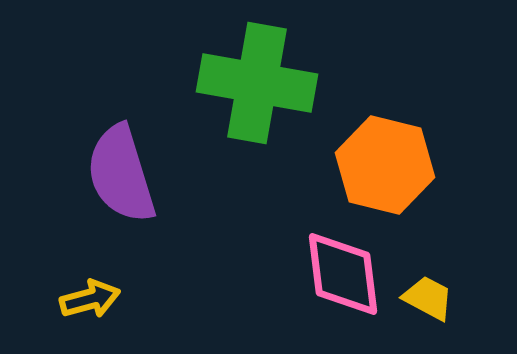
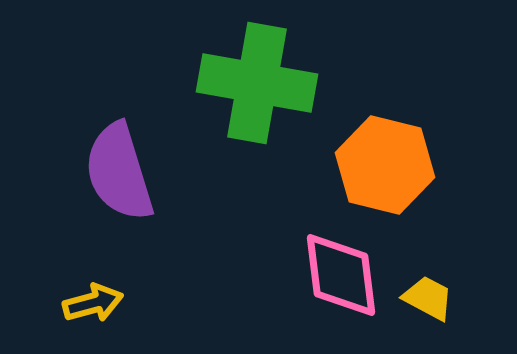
purple semicircle: moved 2 px left, 2 px up
pink diamond: moved 2 px left, 1 px down
yellow arrow: moved 3 px right, 4 px down
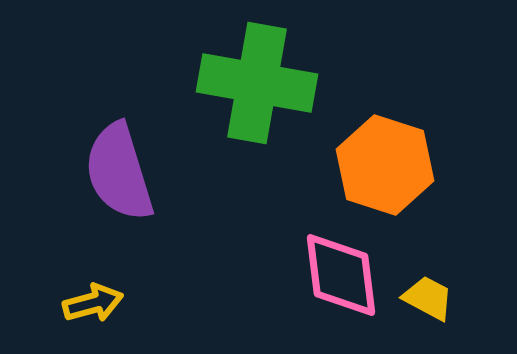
orange hexagon: rotated 4 degrees clockwise
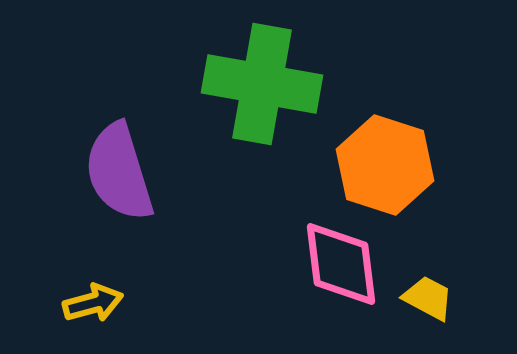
green cross: moved 5 px right, 1 px down
pink diamond: moved 11 px up
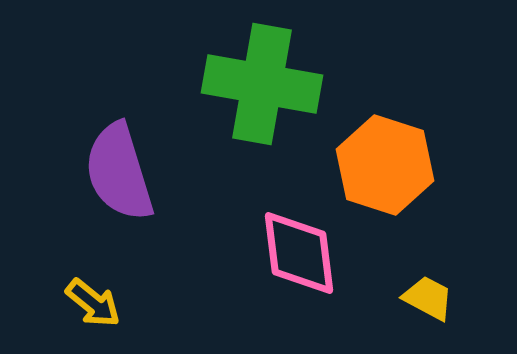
pink diamond: moved 42 px left, 11 px up
yellow arrow: rotated 54 degrees clockwise
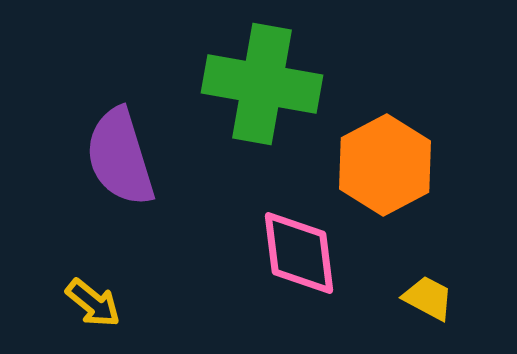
orange hexagon: rotated 14 degrees clockwise
purple semicircle: moved 1 px right, 15 px up
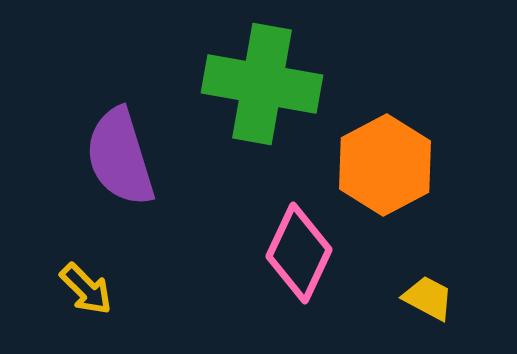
pink diamond: rotated 32 degrees clockwise
yellow arrow: moved 7 px left, 14 px up; rotated 6 degrees clockwise
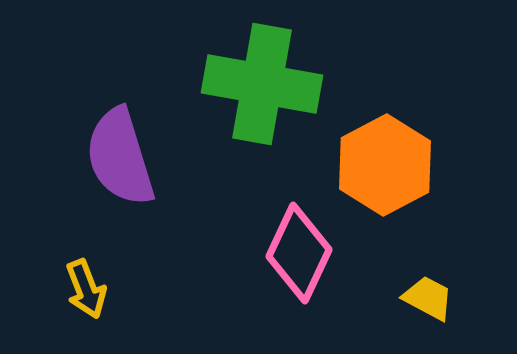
yellow arrow: rotated 24 degrees clockwise
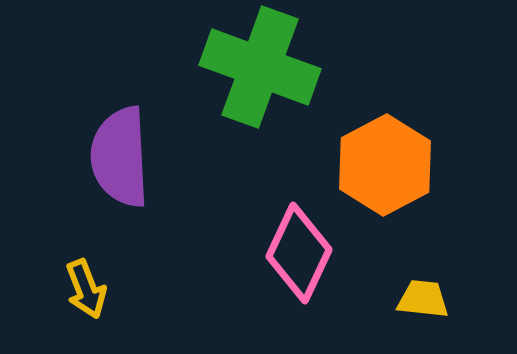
green cross: moved 2 px left, 17 px up; rotated 10 degrees clockwise
purple semicircle: rotated 14 degrees clockwise
yellow trapezoid: moved 5 px left, 1 px down; rotated 22 degrees counterclockwise
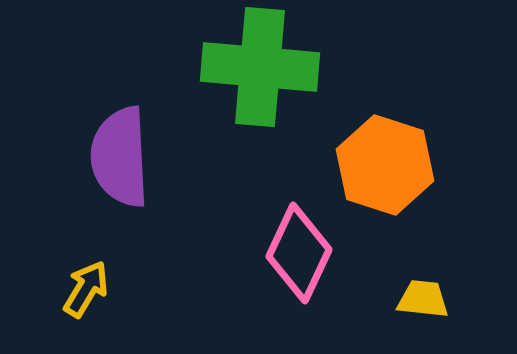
green cross: rotated 15 degrees counterclockwise
orange hexagon: rotated 14 degrees counterclockwise
yellow arrow: rotated 128 degrees counterclockwise
